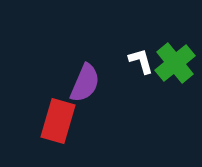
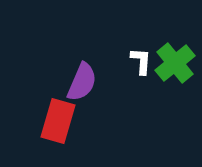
white L-shape: rotated 20 degrees clockwise
purple semicircle: moved 3 px left, 1 px up
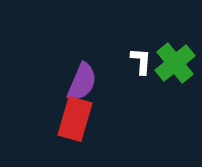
red rectangle: moved 17 px right, 2 px up
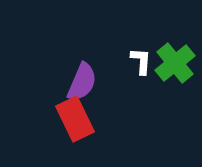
red rectangle: rotated 42 degrees counterclockwise
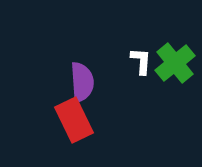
purple semicircle: rotated 27 degrees counterclockwise
red rectangle: moved 1 px left, 1 px down
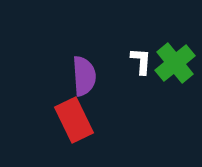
purple semicircle: moved 2 px right, 6 px up
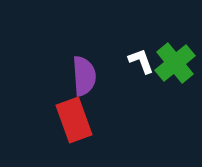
white L-shape: rotated 24 degrees counterclockwise
red rectangle: rotated 6 degrees clockwise
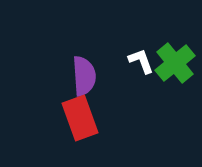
red rectangle: moved 6 px right, 2 px up
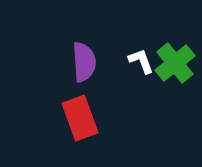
purple semicircle: moved 14 px up
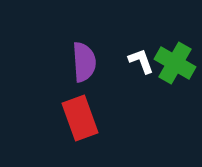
green cross: rotated 21 degrees counterclockwise
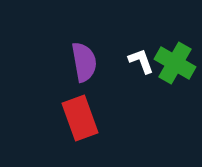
purple semicircle: rotated 6 degrees counterclockwise
